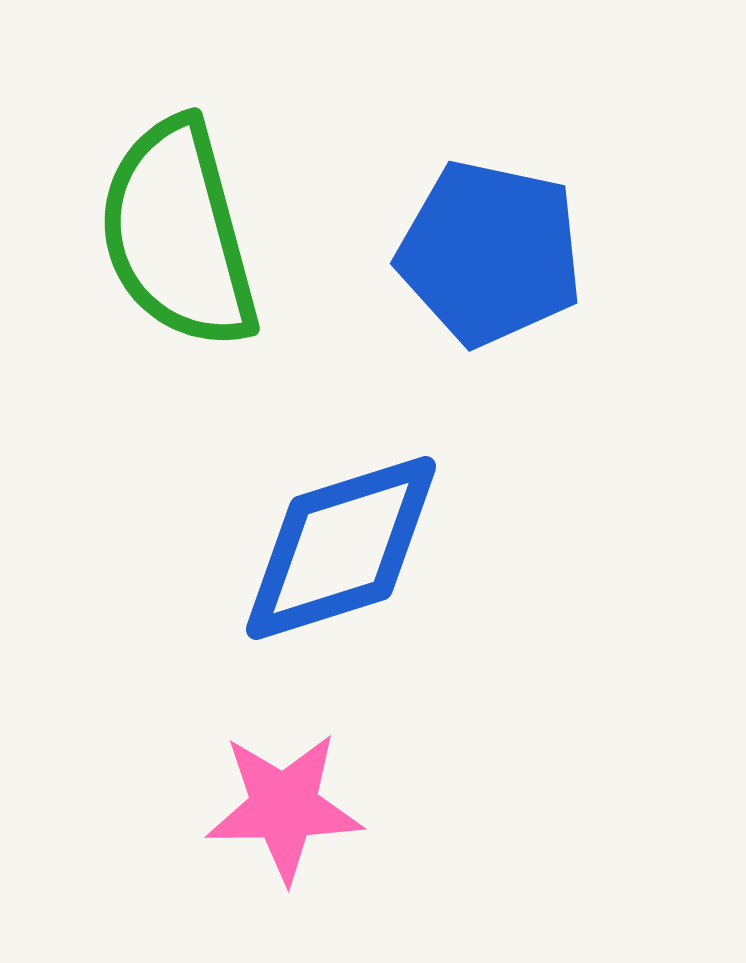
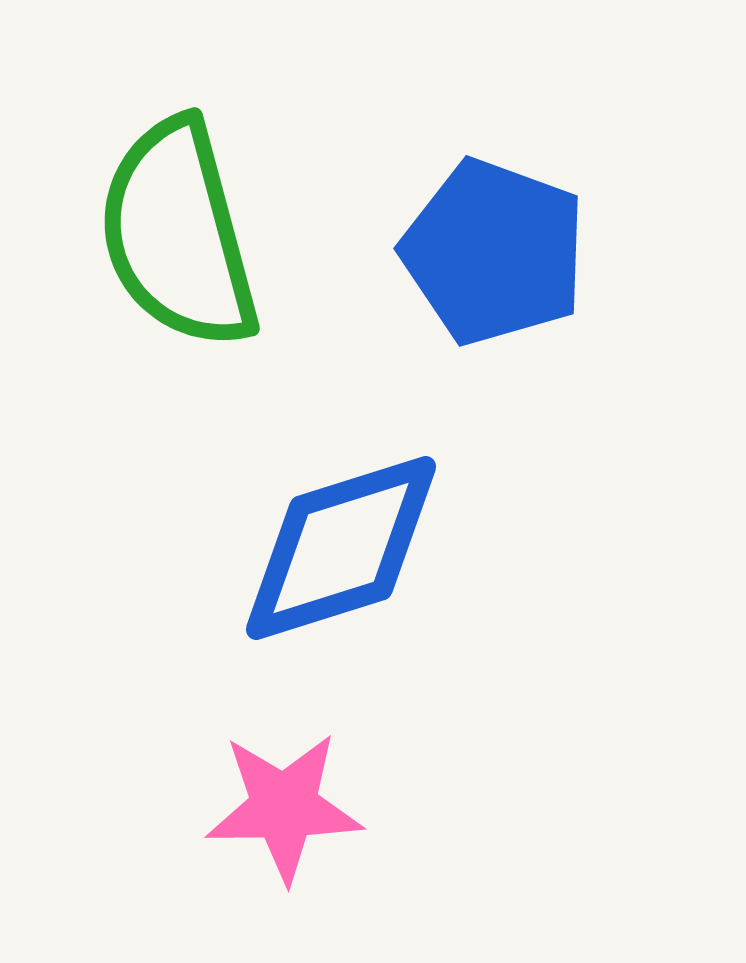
blue pentagon: moved 4 px right, 1 px up; rotated 8 degrees clockwise
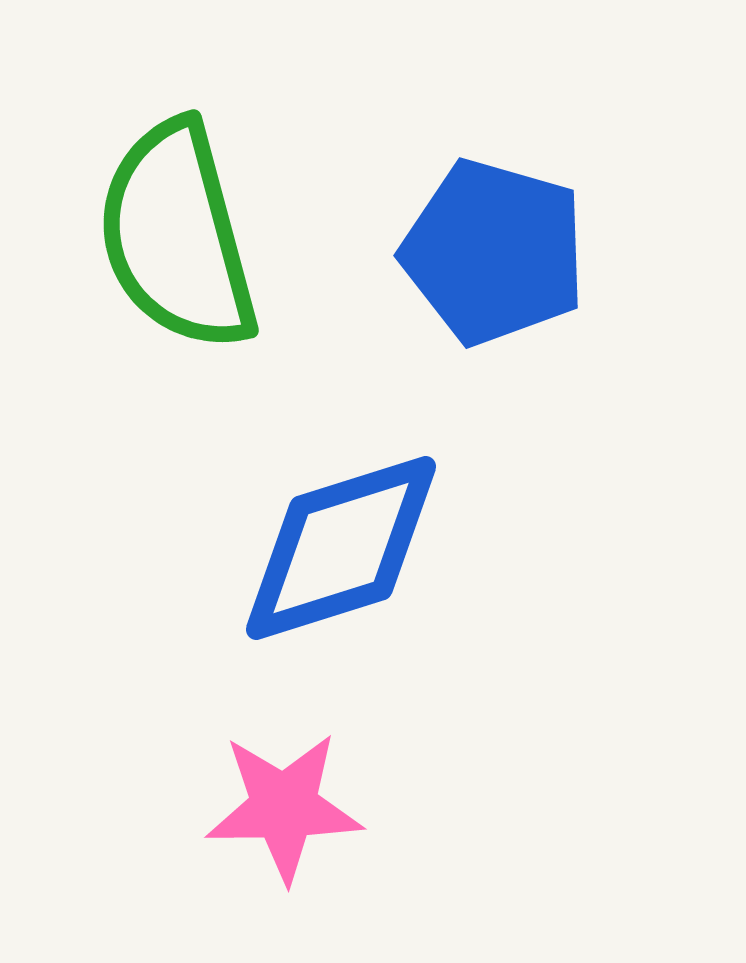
green semicircle: moved 1 px left, 2 px down
blue pentagon: rotated 4 degrees counterclockwise
